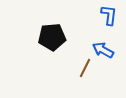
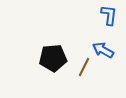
black pentagon: moved 1 px right, 21 px down
brown line: moved 1 px left, 1 px up
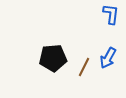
blue L-shape: moved 2 px right, 1 px up
blue arrow: moved 5 px right, 8 px down; rotated 90 degrees counterclockwise
